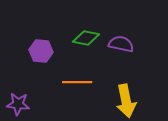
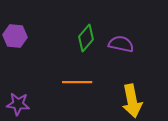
green diamond: rotated 60 degrees counterclockwise
purple hexagon: moved 26 px left, 15 px up
yellow arrow: moved 6 px right
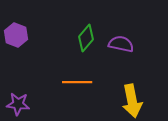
purple hexagon: moved 1 px right, 1 px up; rotated 15 degrees clockwise
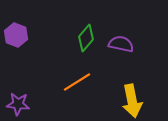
orange line: rotated 32 degrees counterclockwise
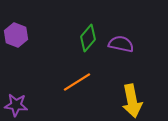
green diamond: moved 2 px right
purple star: moved 2 px left, 1 px down
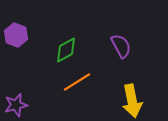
green diamond: moved 22 px left, 12 px down; rotated 20 degrees clockwise
purple semicircle: moved 2 px down; rotated 50 degrees clockwise
purple star: rotated 20 degrees counterclockwise
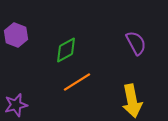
purple semicircle: moved 15 px right, 3 px up
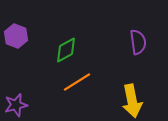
purple hexagon: moved 1 px down
purple semicircle: moved 2 px right, 1 px up; rotated 20 degrees clockwise
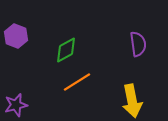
purple semicircle: moved 2 px down
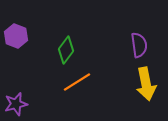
purple semicircle: moved 1 px right, 1 px down
green diamond: rotated 24 degrees counterclockwise
yellow arrow: moved 14 px right, 17 px up
purple star: moved 1 px up
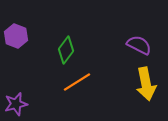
purple semicircle: rotated 55 degrees counterclockwise
